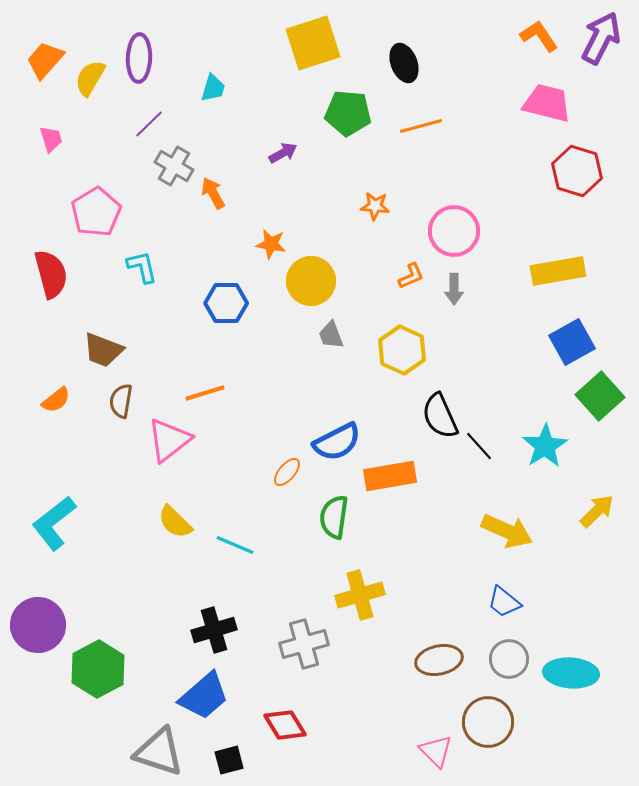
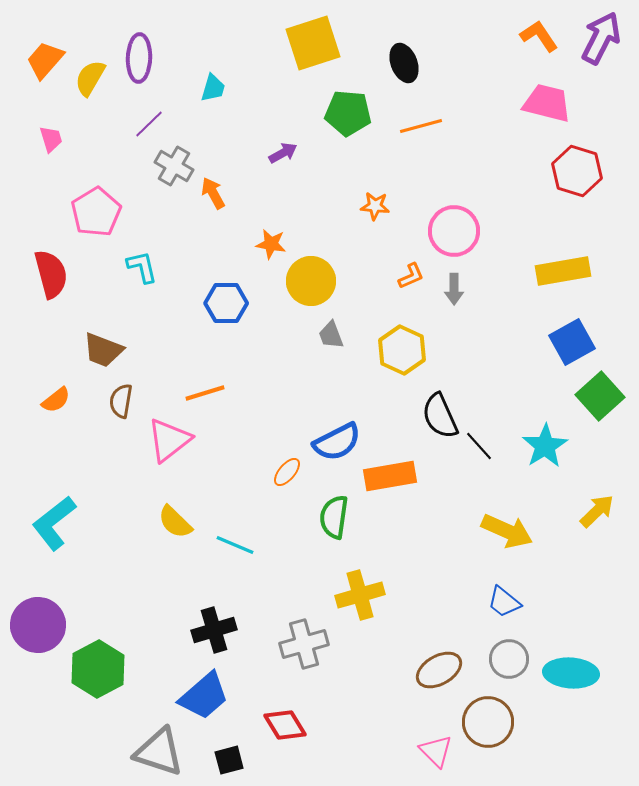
yellow rectangle at (558, 271): moved 5 px right
brown ellipse at (439, 660): moved 10 px down; rotated 18 degrees counterclockwise
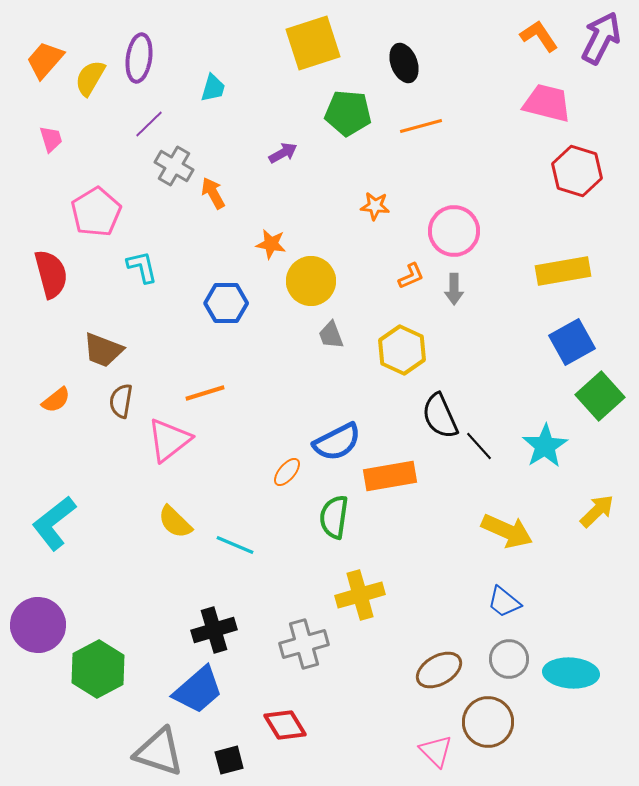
purple ellipse at (139, 58): rotated 6 degrees clockwise
blue trapezoid at (204, 696): moved 6 px left, 6 px up
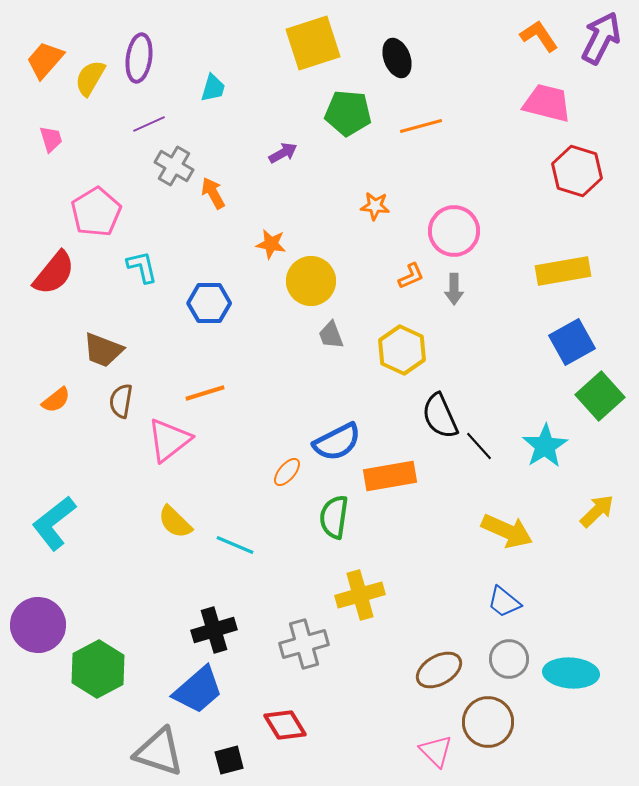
black ellipse at (404, 63): moved 7 px left, 5 px up
purple line at (149, 124): rotated 20 degrees clockwise
red semicircle at (51, 274): moved 3 px right, 1 px up; rotated 54 degrees clockwise
blue hexagon at (226, 303): moved 17 px left
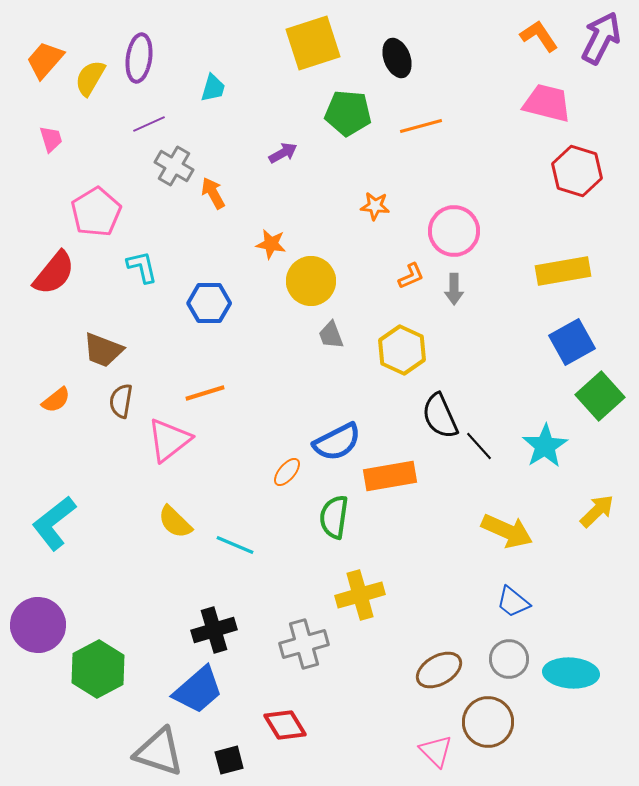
blue trapezoid at (504, 602): moved 9 px right
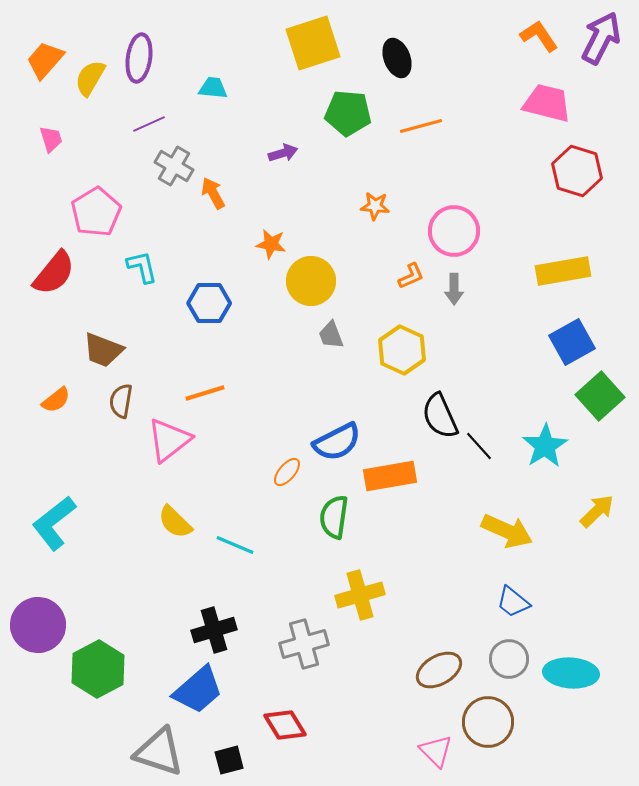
cyan trapezoid at (213, 88): rotated 100 degrees counterclockwise
purple arrow at (283, 153): rotated 12 degrees clockwise
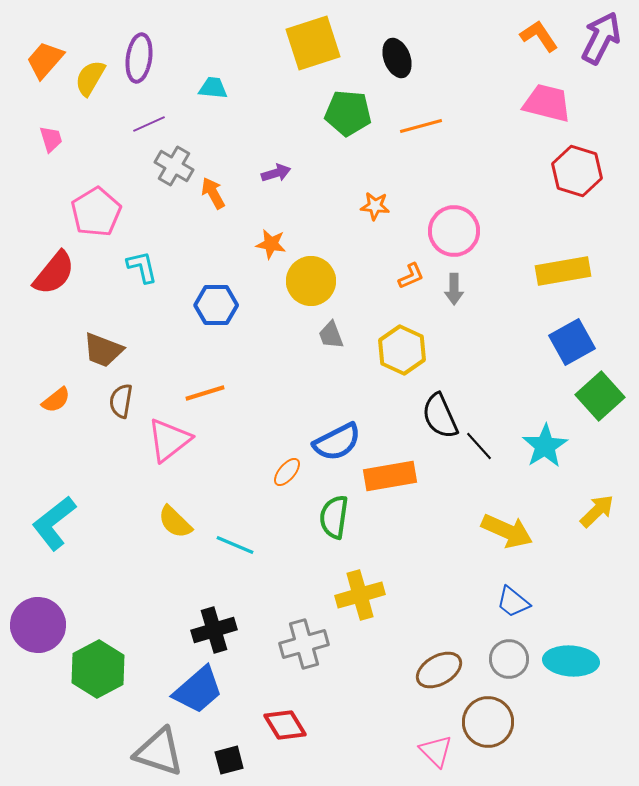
purple arrow at (283, 153): moved 7 px left, 20 px down
blue hexagon at (209, 303): moved 7 px right, 2 px down
cyan ellipse at (571, 673): moved 12 px up
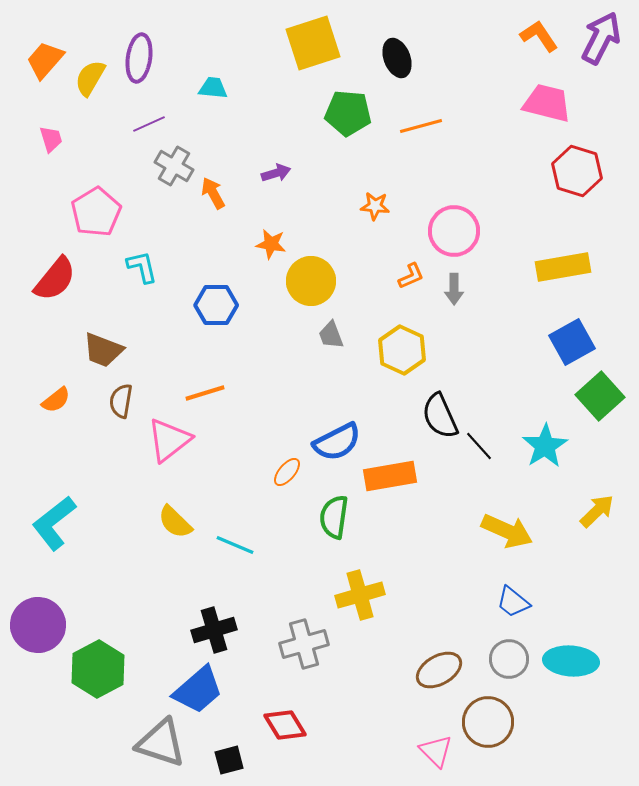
yellow rectangle at (563, 271): moved 4 px up
red semicircle at (54, 273): moved 1 px right, 6 px down
gray triangle at (159, 752): moved 2 px right, 9 px up
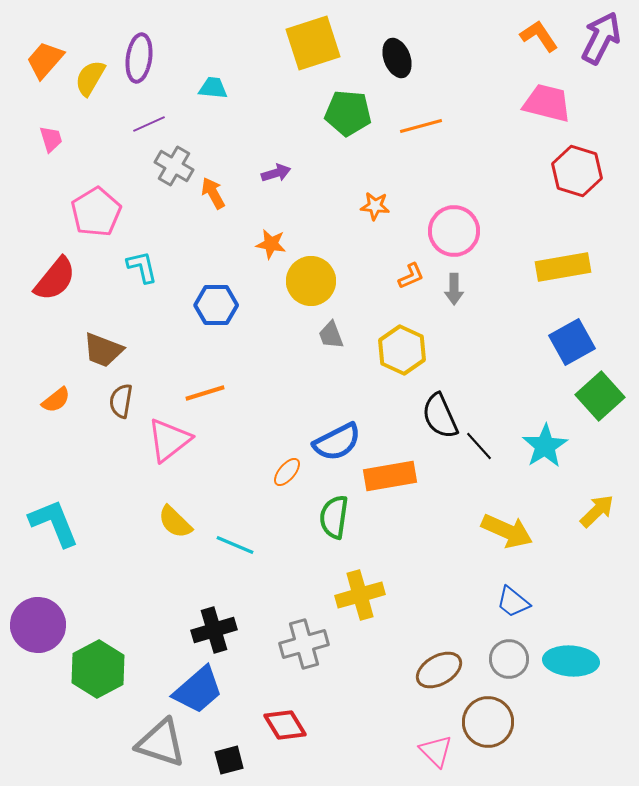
cyan L-shape at (54, 523): rotated 106 degrees clockwise
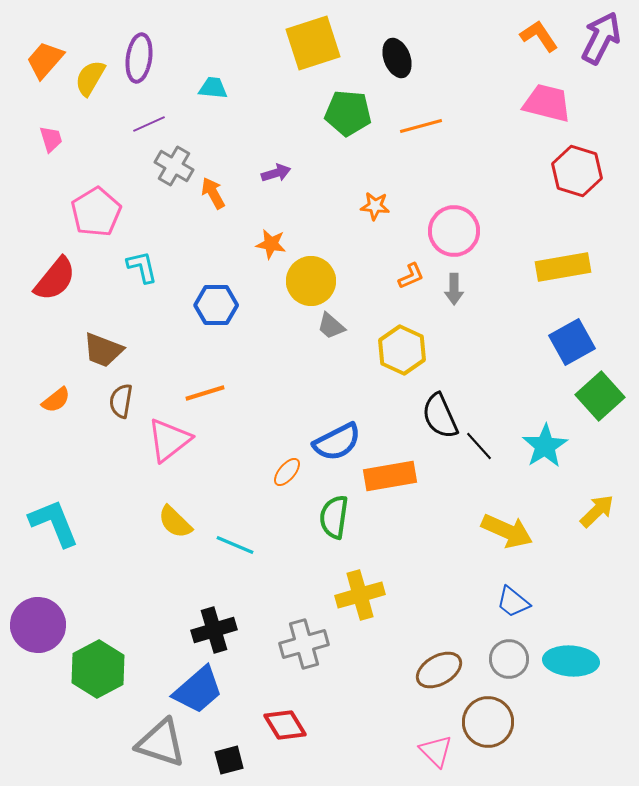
gray trapezoid at (331, 335): moved 9 px up; rotated 28 degrees counterclockwise
